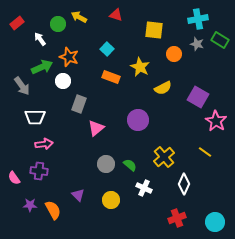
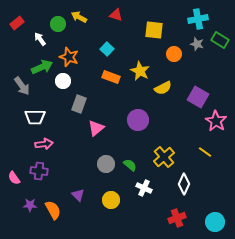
yellow star: moved 4 px down
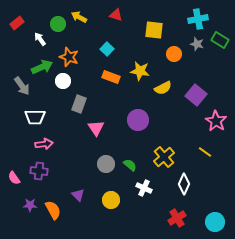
yellow star: rotated 18 degrees counterclockwise
purple square: moved 2 px left, 2 px up; rotated 10 degrees clockwise
pink triangle: rotated 24 degrees counterclockwise
red cross: rotated 12 degrees counterclockwise
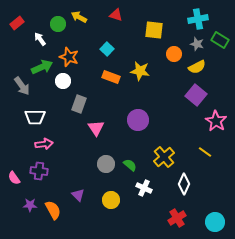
yellow semicircle: moved 34 px right, 21 px up
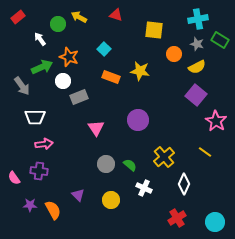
red rectangle: moved 1 px right, 6 px up
cyan square: moved 3 px left
gray rectangle: moved 7 px up; rotated 48 degrees clockwise
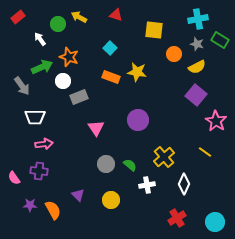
cyan square: moved 6 px right, 1 px up
yellow star: moved 3 px left, 1 px down
white cross: moved 3 px right, 3 px up; rotated 35 degrees counterclockwise
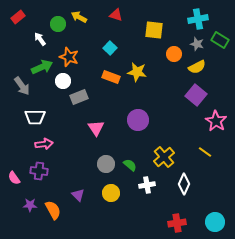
yellow circle: moved 7 px up
red cross: moved 5 px down; rotated 24 degrees clockwise
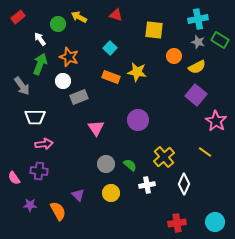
gray star: moved 1 px right, 2 px up
orange circle: moved 2 px down
green arrow: moved 2 px left, 3 px up; rotated 45 degrees counterclockwise
orange semicircle: moved 5 px right, 1 px down
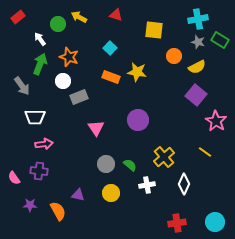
purple triangle: rotated 32 degrees counterclockwise
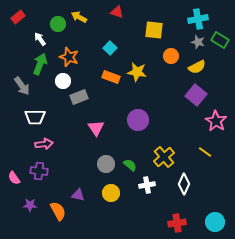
red triangle: moved 1 px right, 3 px up
orange circle: moved 3 px left
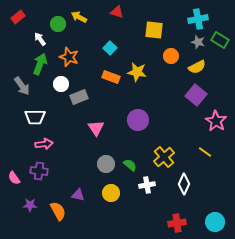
white circle: moved 2 px left, 3 px down
